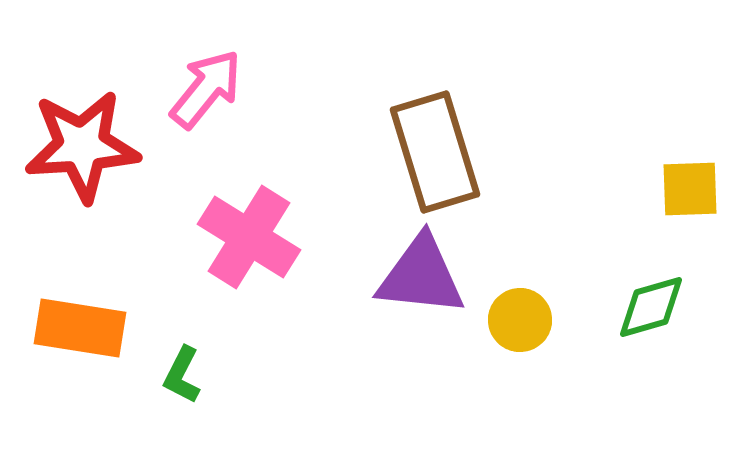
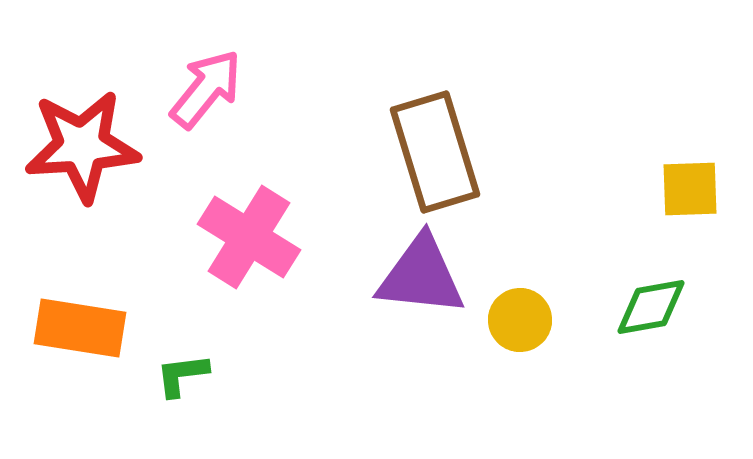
green diamond: rotated 6 degrees clockwise
green L-shape: rotated 56 degrees clockwise
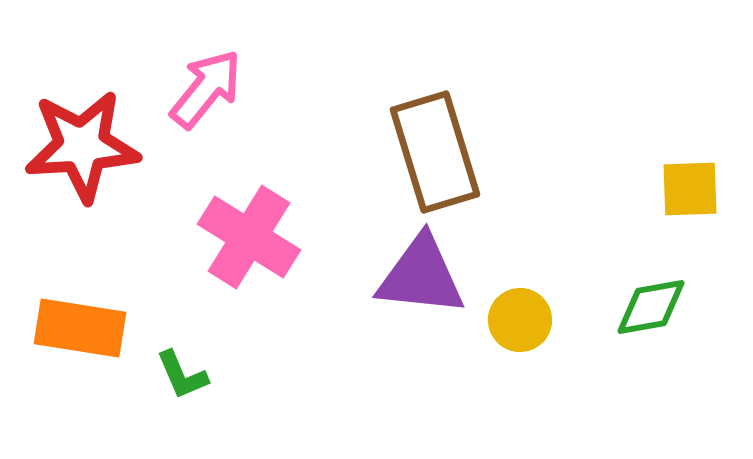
green L-shape: rotated 106 degrees counterclockwise
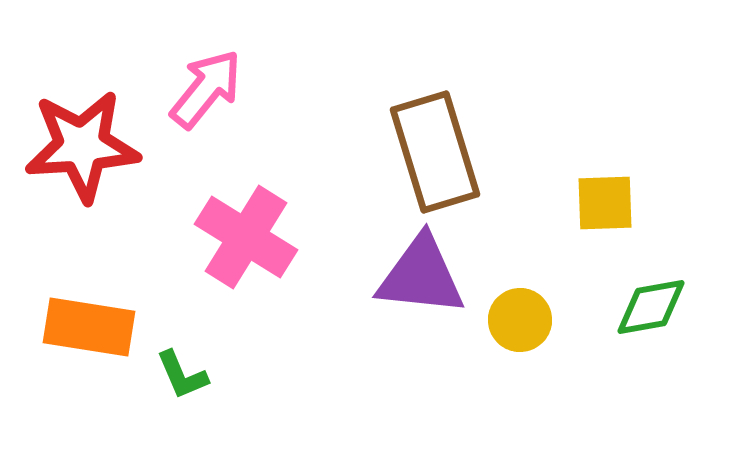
yellow square: moved 85 px left, 14 px down
pink cross: moved 3 px left
orange rectangle: moved 9 px right, 1 px up
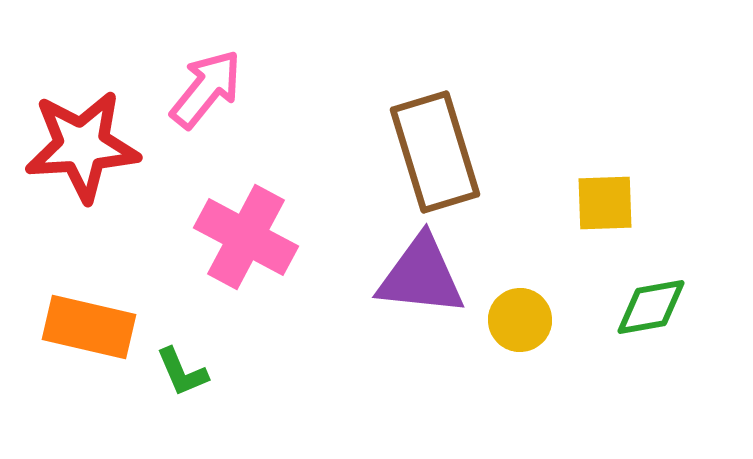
pink cross: rotated 4 degrees counterclockwise
orange rectangle: rotated 4 degrees clockwise
green L-shape: moved 3 px up
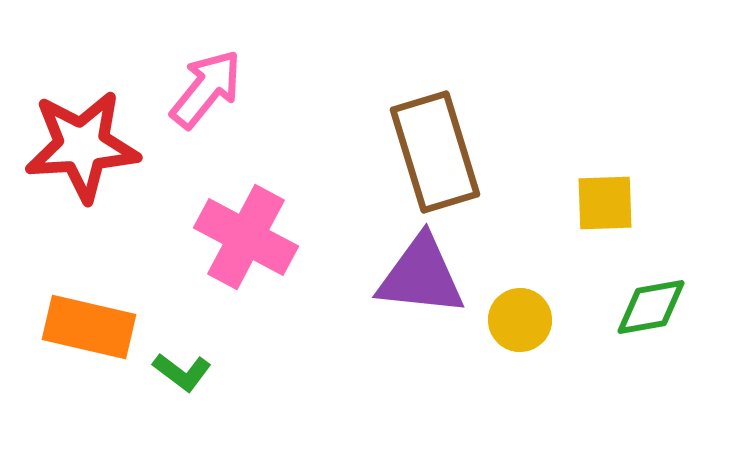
green L-shape: rotated 30 degrees counterclockwise
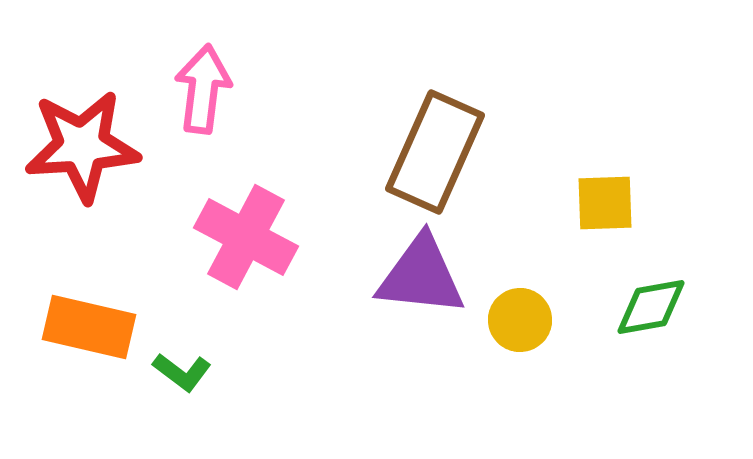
pink arrow: moved 3 px left; rotated 32 degrees counterclockwise
brown rectangle: rotated 41 degrees clockwise
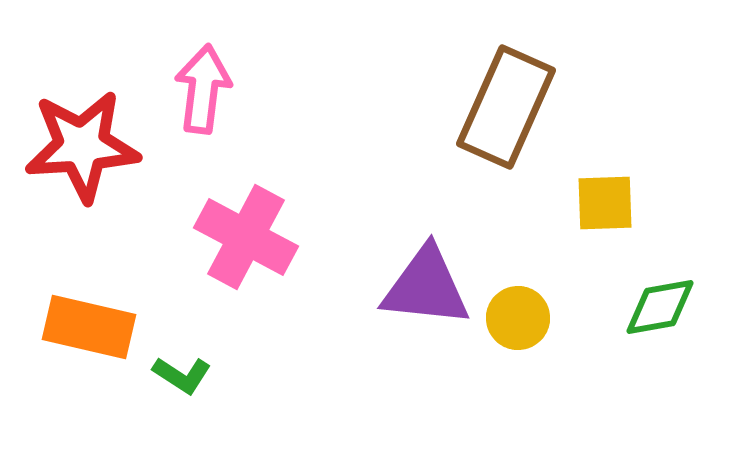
brown rectangle: moved 71 px right, 45 px up
purple triangle: moved 5 px right, 11 px down
green diamond: moved 9 px right
yellow circle: moved 2 px left, 2 px up
green L-shape: moved 3 px down; rotated 4 degrees counterclockwise
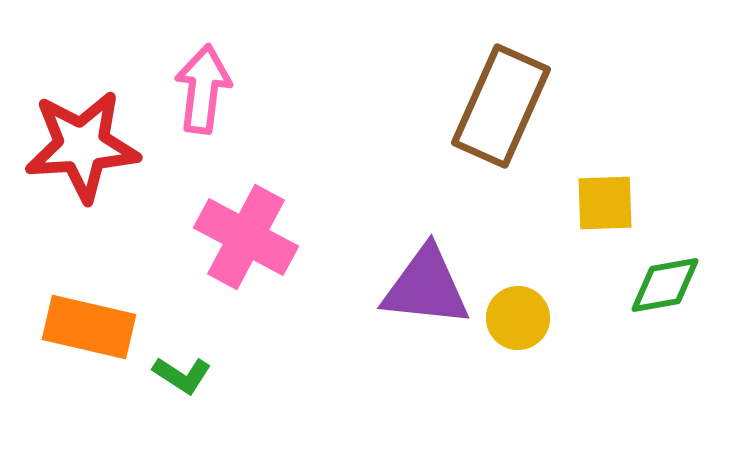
brown rectangle: moved 5 px left, 1 px up
green diamond: moved 5 px right, 22 px up
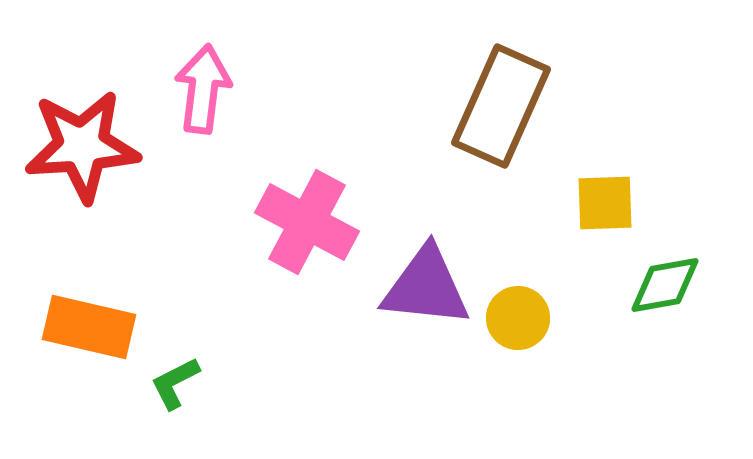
pink cross: moved 61 px right, 15 px up
green L-shape: moved 7 px left, 8 px down; rotated 120 degrees clockwise
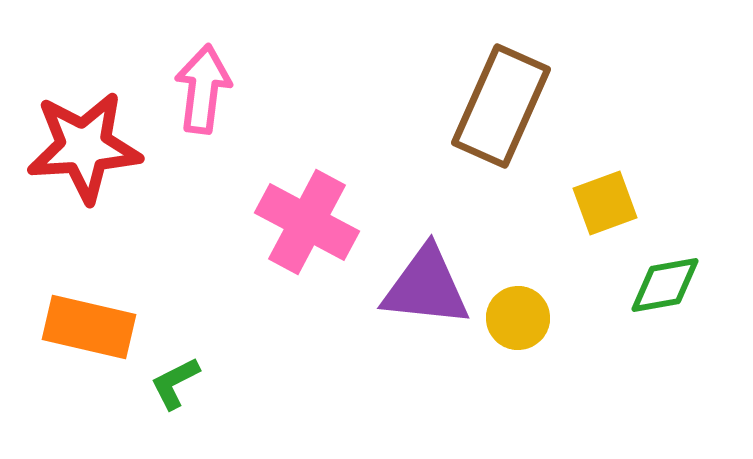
red star: moved 2 px right, 1 px down
yellow square: rotated 18 degrees counterclockwise
